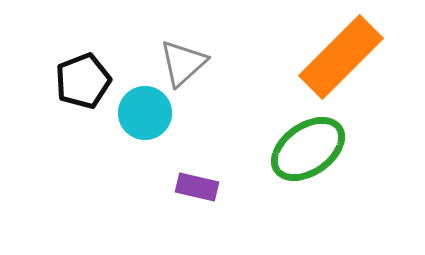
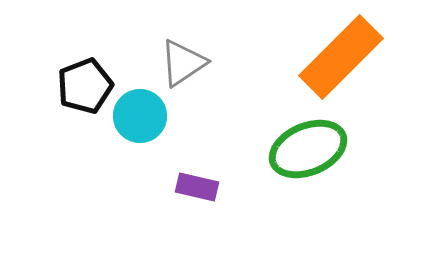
gray triangle: rotated 8 degrees clockwise
black pentagon: moved 2 px right, 5 px down
cyan circle: moved 5 px left, 3 px down
green ellipse: rotated 12 degrees clockwise
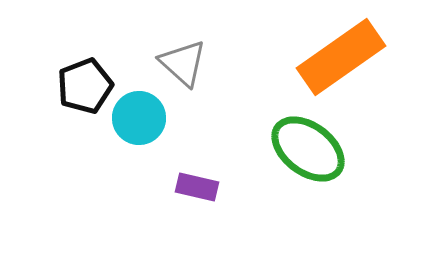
orange rectangle: rotated 10 degrees clockwise
gray triangle: rotated 44 degrees counterclockwise
cyan circle: moved 1 px left, 2 px down
green ellipse: rotated 60 degrees clockwise
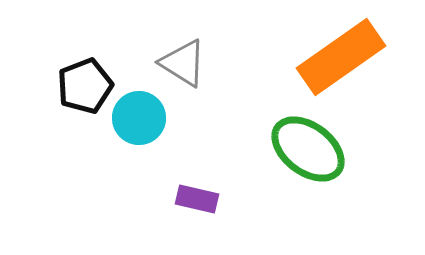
gray triangle: rotated 10 degrees counterclockwise
purple rectangle: moved 12 px down
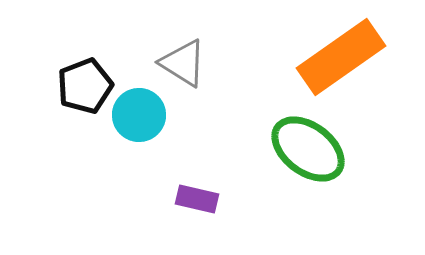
cyan circle: moved 3 px up
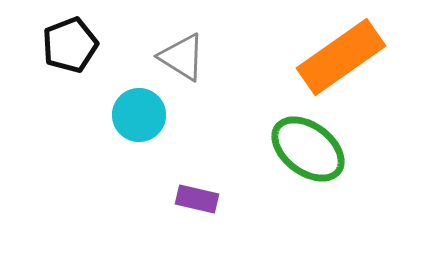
gray triangle: moved 1 px left, 6 px up
black pentagon: moved 15 px left, 41 px up
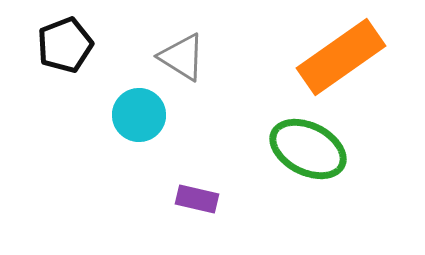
black pentagon: moved 5 px left
green ellipse: rotated 10 degrees counterclockwise
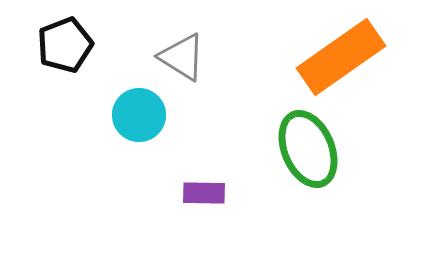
green ellipse: rotated 40 degrees clockwise
purple rectangle: moved 7 px right, 6 px up; rotated 12 degrees counterclockwise
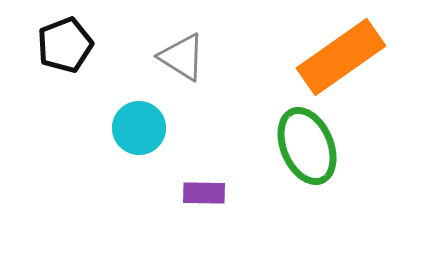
cyan circle: moved 13 px down
green ellipse: moved 1 px left, 3 px up
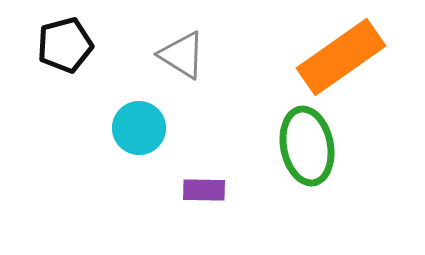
black pentagon: rotated 6 degrees clockwise
gray triangle: moved 2 px up
green ellipse: rotated 12 degrees clockwise
purple rectangle: moved 3 px up
